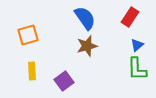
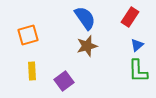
green L-shape: moved 1 px right, 2 px down
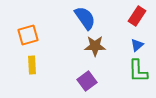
red rectangle: moved 7 px right, 1 px up
brown star: moved 8 px right; rotated 15 degrees clockwise
yellow rectangle: moved 6 px up
purple square: moved 23 px right
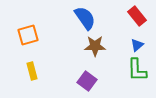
red rectangle: rotated 72 degrees counterclockwise
yellow rectangle: moved 6 px down; rotated 12 degrees counterclockwise
green L-shape: moved 1 px left, 1 px up
purple square: rotated 18 degrees counterclockwise
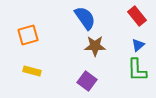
blue triangle: moved 1 px right
yellow rectangle: rotated 60 degrees counterclockwise
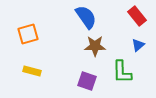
blue semicircle: moved 1 px right, 1 px up
orange square: moved 1 px up
green L-shape: moved 15 px left, 2 px down
purple square: rotated 18 degrees counterclockwise
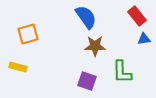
blue triangle: moved 6 px right, 6 px up; rotated 32 degrees clockwise
yellow rectangle: moved 14 px left, 4 px up
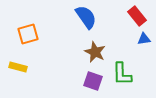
brown star: moved 6 px down; rotated 25 degrees clockwise
green L-shape: moved 2 px down
purple square: moved 6 px right
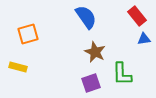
purple square: moved 2 px left, 2 px down; rotated 36 degrees counterclockwise
